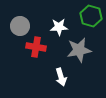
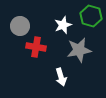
white star: moved 4 px right, 2 px up; rotated 18 degrees counterclockwise
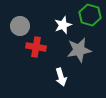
green hexagon: moved 1 px left, 1 px up
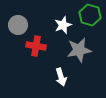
gray circle: moved 2 px left, 1 px up
red cross: moved 1 px up
